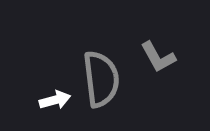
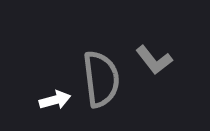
gray L-shape: moved 4 px left, 3 px down; rotated 9 degrees counterclockwise
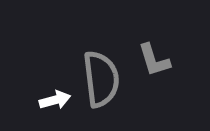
gray L-shape: rotated 21 degrees clockwise
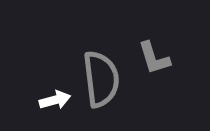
gray L-shape: moved 2 px up
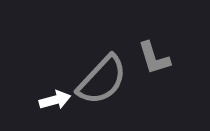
gray semicircle: moved 1 px right, 1 px down; rotated 50 degrees clockwise
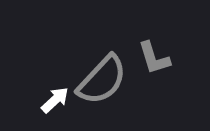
white arrow: rotated 28 degrees counterclockwise
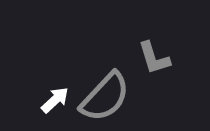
gray semicircle: moved 3 px right, 17 px down
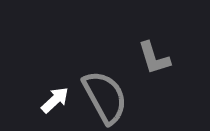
gray semicircle: rotated 72 degrees counterclockwise
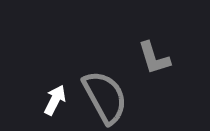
white arrow: rotated 20 degrees counterclockwise
